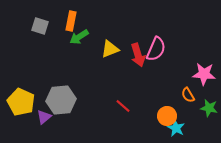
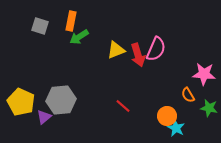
yellow triangle: moved 6 px right, 1 px down
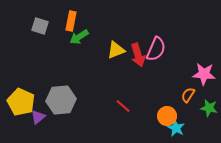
orange semicircle: rotated 63 degrees clockwise
purple triangle: moved 6 px left
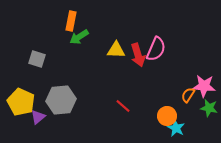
gray square: moved 3 px left, 33 px down
yellow triangle: rotated 24 degrees clockwise
pink star: moved 12 px down
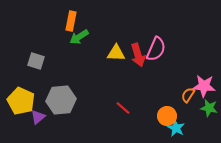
yellow triangle: moved 3 px down
gray square: moved 1 px left, 2 px down
yellow pentagon: moved 1 px up
red line: moved 2 px down
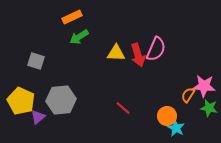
orange rectangle: moved 1 px right, 4 px up; rotated 54 degrees clockwise
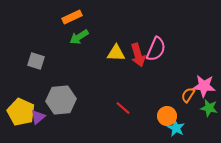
yellow pentagon: moved 11 px down
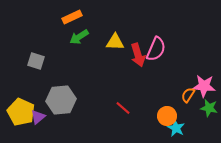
yellow triangle: moved 1 px left, 11 px up
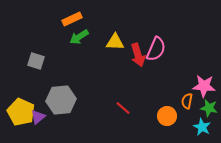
orange rectangle: moved 2 px down
orange semicircle: moved 1 px left, 6 px down; rotated 21 degrees counterclockwise
cyan star: moved 26 px right, 1 px up
